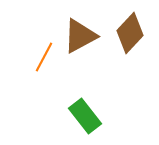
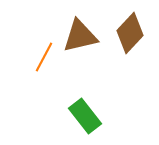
brown triangle: rotated 15 degrees clockwise
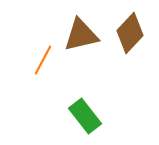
brown triangle: moved 1 px right, 1 px up
orange line: moved 1 px left, 3 px down
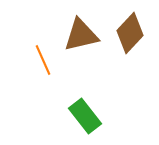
orange line: rotated 52 degrees counterclockwise
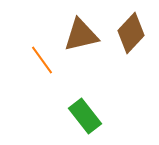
brown diamond: moved 1 px right
orange line: moved 1 px left; rotated 12 degrees counterclockwise
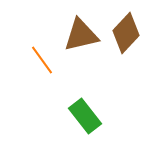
brown diamond: moved 5 px left
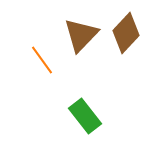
brown triangle: rotated 33 degrees counterclockwise
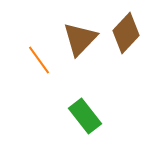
brown triangle: moved 1 px left, 4 px down
orange line: moved 3 px left
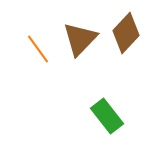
orange line: moved 1 px left, 11 px up
green rectangle: moved 22 px right
